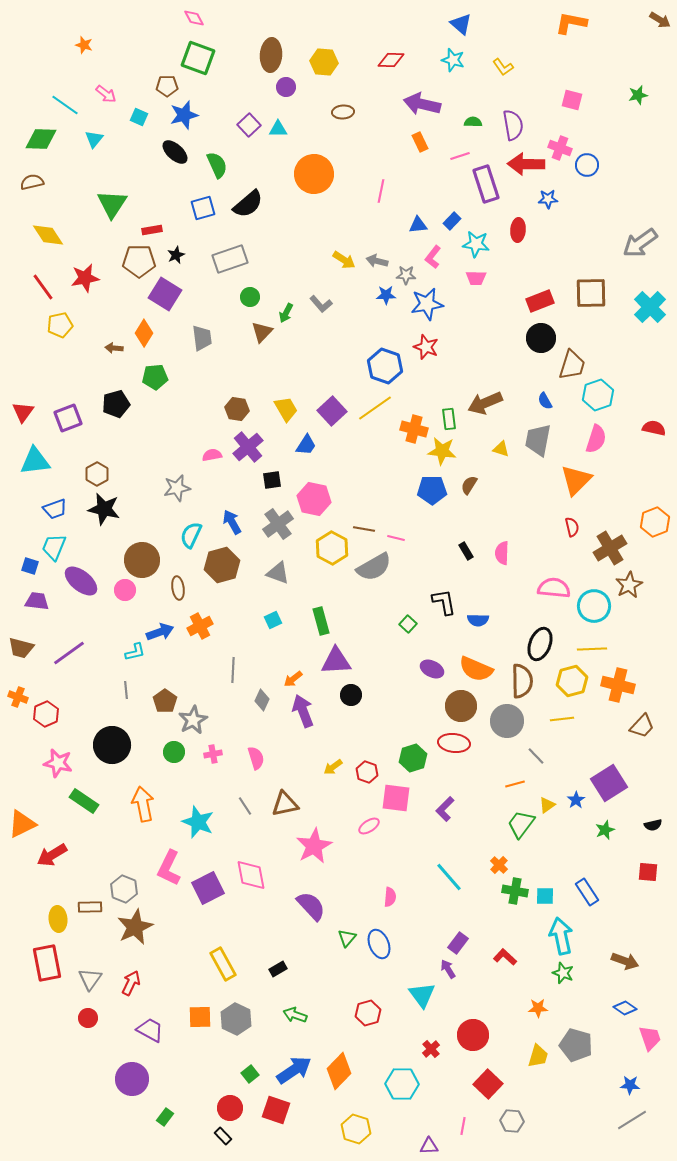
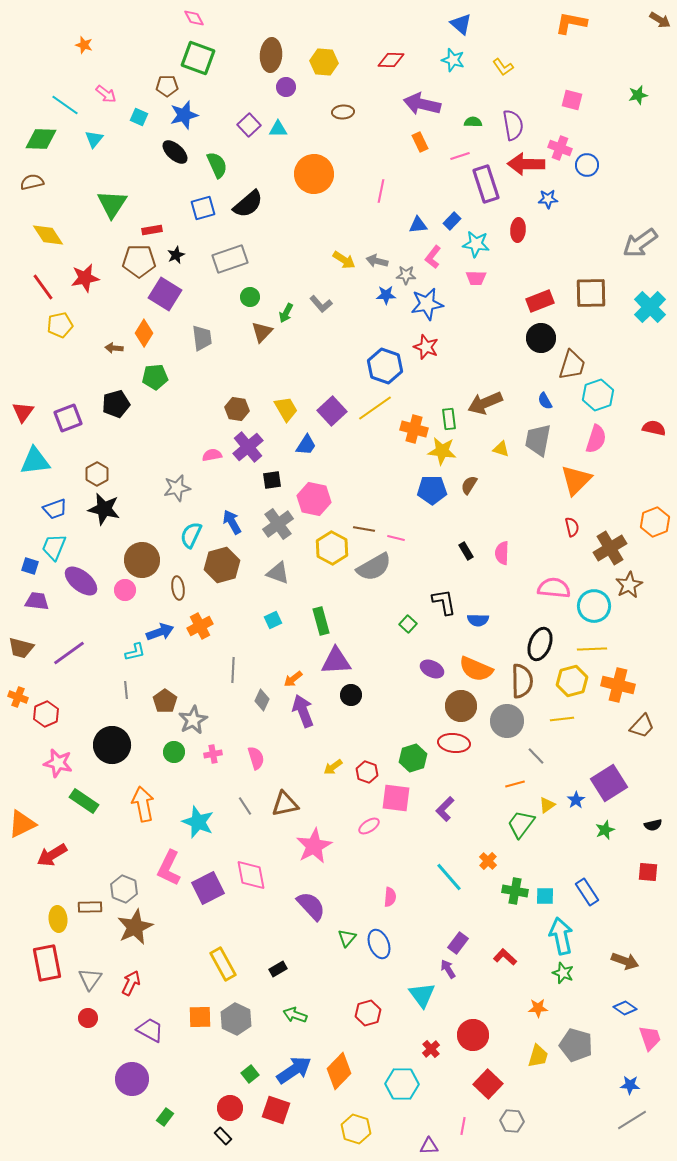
orange cross at (499, 865): moved 11 px left, 4 px up
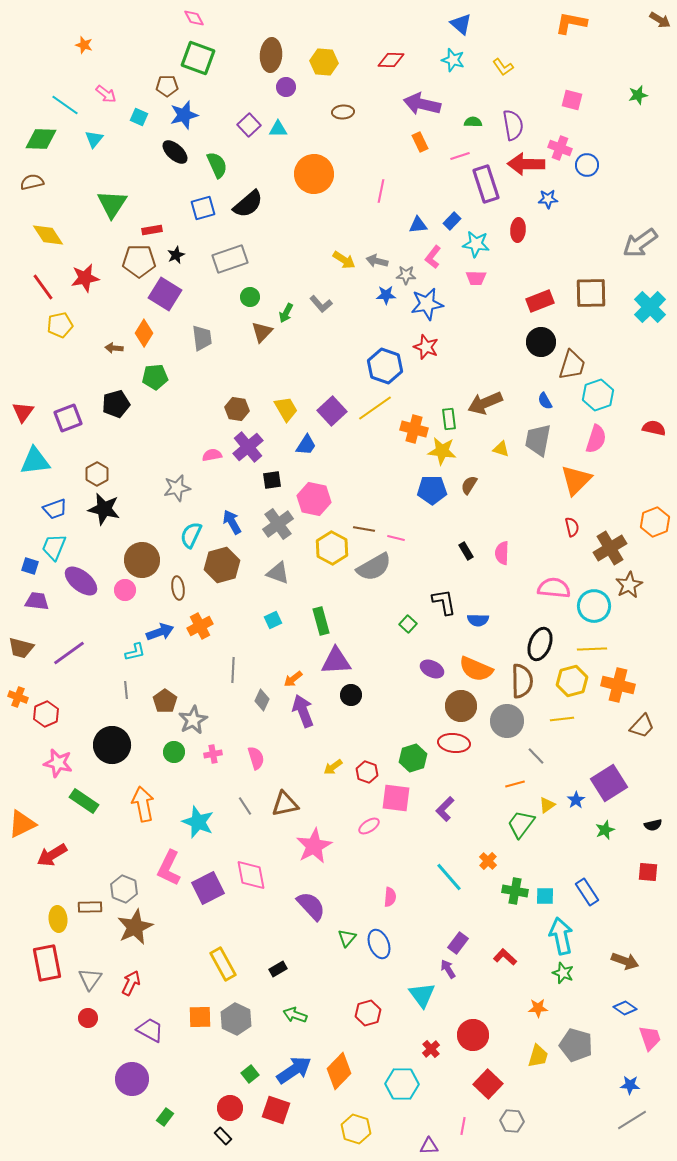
black circle at (541, 338): moved 4 px down
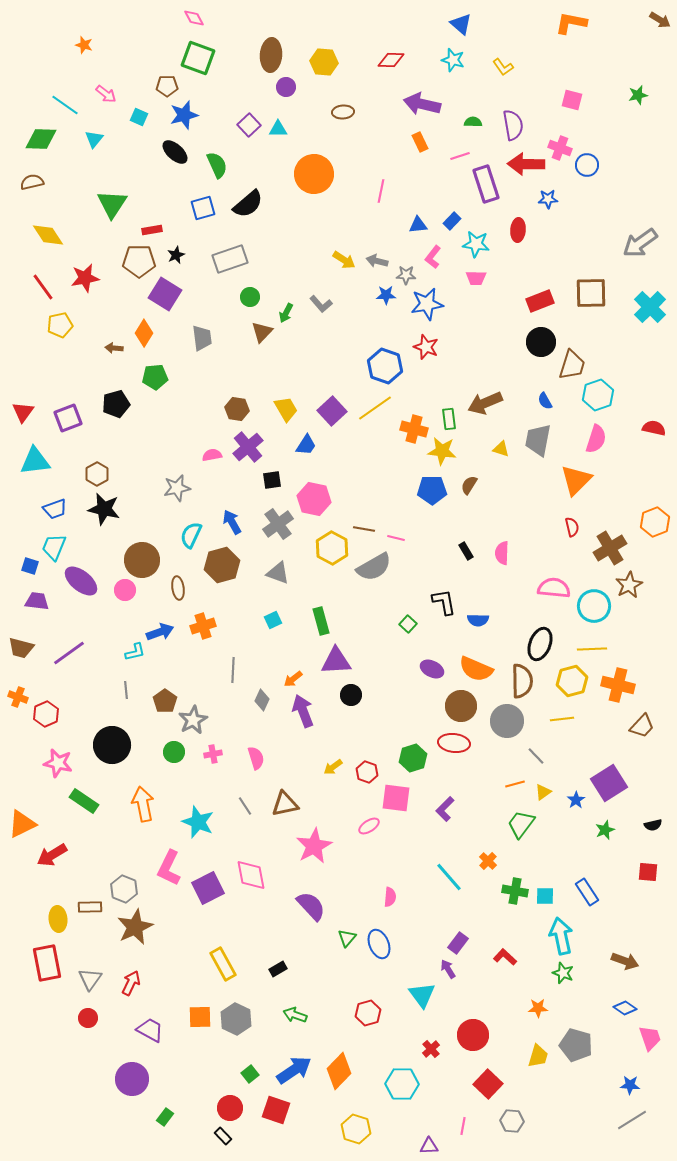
orange cross at (200, 626): moved 3 px right; rotated 10 degrees clockwise
yellow triangle at (547, 805): moved 4 px left, 13 px up
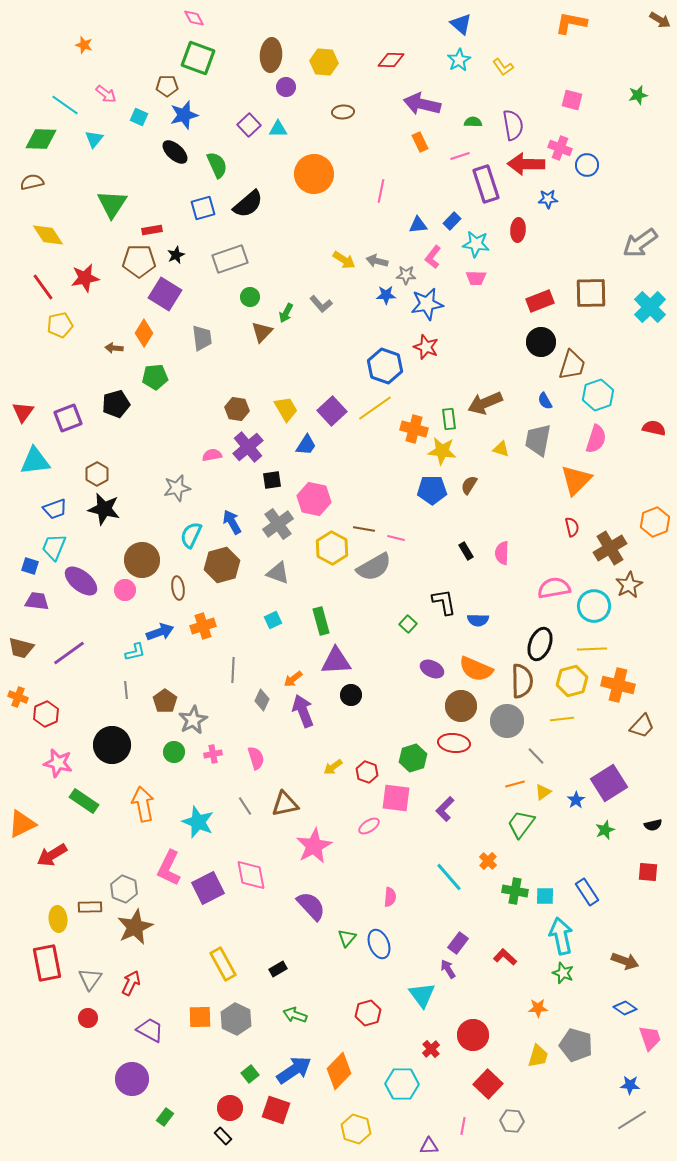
cyan star at (453, 60): moved 6 px right; rotated 25 degrees clockwise
pink semicircle at (554, 588): rotated 16 degrees counterclockwise
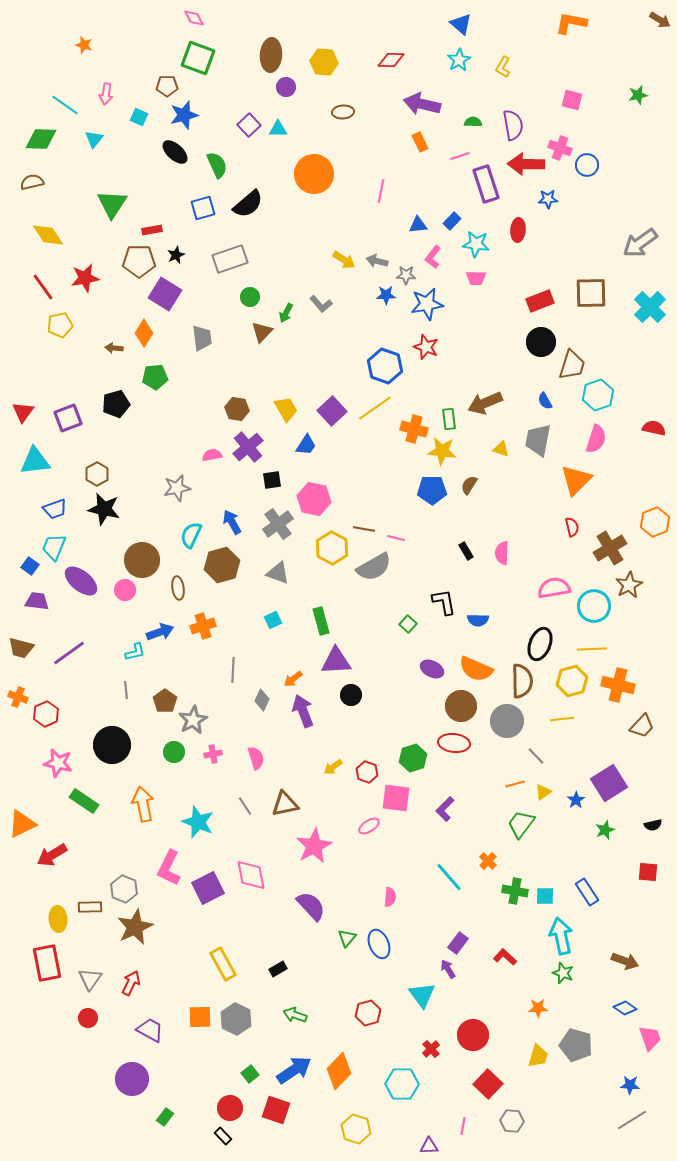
yellow L-shape at (503, 67): rotated 65 degrees clockwise
pink arrow at (106, 94): rotated 60 degrees clockwise
blue square at (30, 566): rotated 18 degrees clockwise
